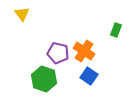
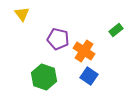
green rectangle: rotated 32 degrees clockwise
purple pentagon: moved 14 px up
green hexagon: moved 2 px up
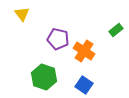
blue square: moved 5 px left, 9 px down
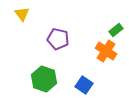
orange cross: moved 22 px right
green hexagon: moved 2 px down
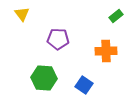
green rectangle: moved 14 px up
purple pentagon: rotated 10 degrees counterclockwise
orange cross: rotated 35 degrees counterclockwise
green hexagon: moved 1 px up; rotated 15 degrees counterclockwise
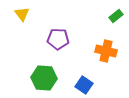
orange cross: rotated 15 degrees clockwise
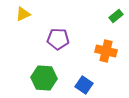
yellow triangle: moved 1 px right; rotated 42 degrees clockwise
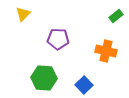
yellow triangle: rotated 21 degrees counterclockwise
blue square: rotated 12 degrees clockwise
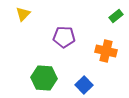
purple pentagon: moved 6 px right, 2 px up
